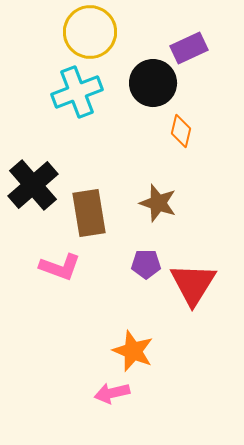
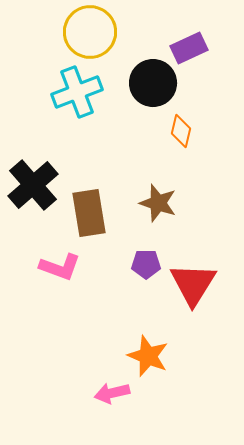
orange star: moved 15 px right, 5 px down
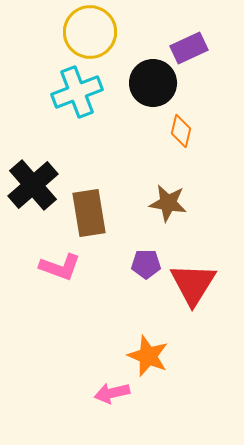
brown star: moved 10 px right; rotated 9 degrees counterclockwise
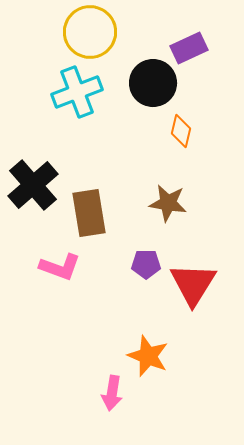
pink arrow: rotated 68 degrees counterclockwise
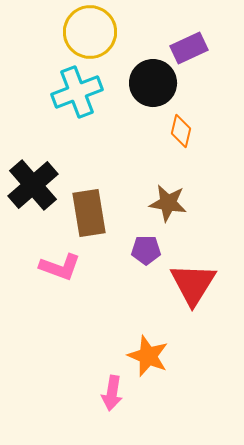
purple pentagon: moved 14 px up
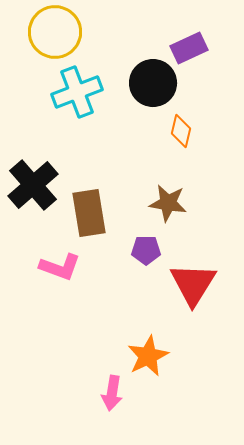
yellow circle: moved 35 px left
orange star: rotated 24 degrees clockwise
